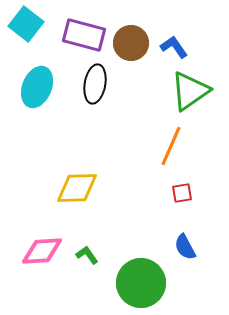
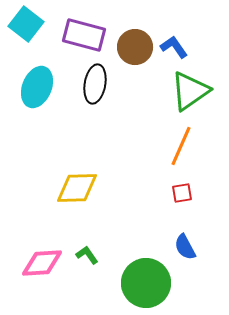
brown circle: moved 4 px right, 4 px down
orange line: moved 10 px right
pink diamond: moved 12 px down
green circle: moved 5 px right
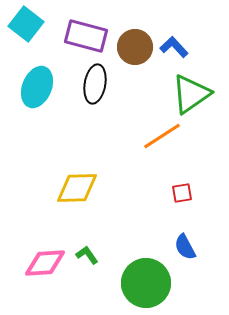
purple rectangle: moved 2 px right, 1 px down
blue L-shape: rotated 8 degrees counterclockwise
green triangle: moved 1 px right, 3 px down
orange line: moved 19 px left, 10 px up; rotated 33 degrees clockwise
pink diamond: moved 3 px right
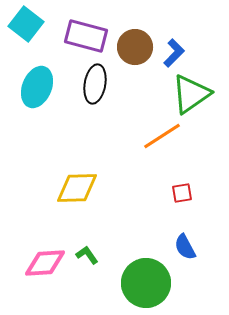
blue L-shape: moved 6 px down; rotated 88 degrees clockwise
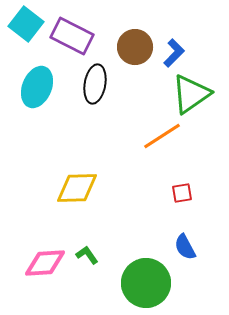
purple rectangle: moved 14 px left; rotated 12 degrees clockwise
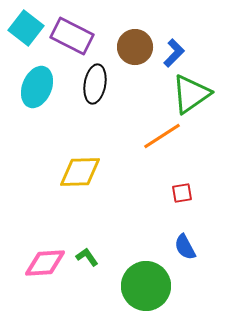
cyan square: moved 4 px down
yellow diamond: moved 3 px right, 16 px up
green L-shape: moved 2 px down
green circle: moved 3 px down
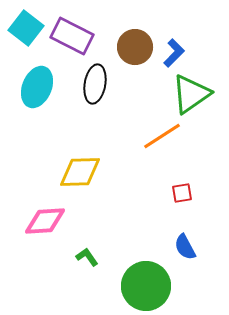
pink diamond: moved 42 px up
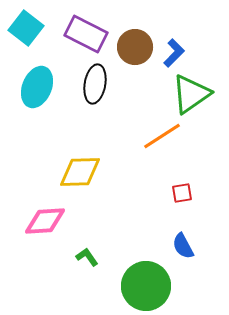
purple rectangle: moved 14 px right, 2 px up
blue semicircle: moved 2 px left, 1 px up
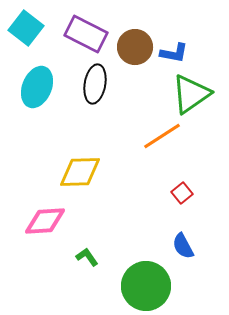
blue L-shape: rotated 56 degrees clockwise
red square: rotated 30 degrees counterclockwise
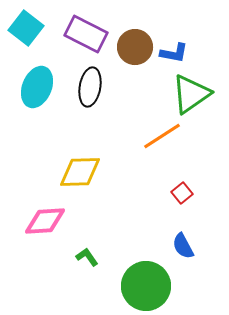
black ellipse: moved 5 px left, 3 px down
